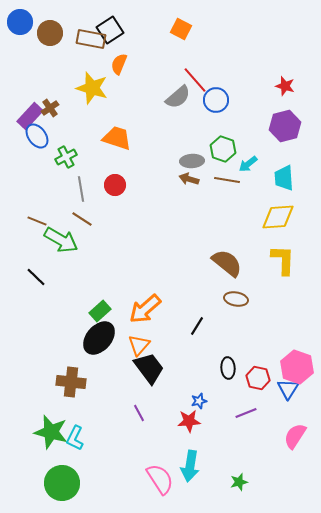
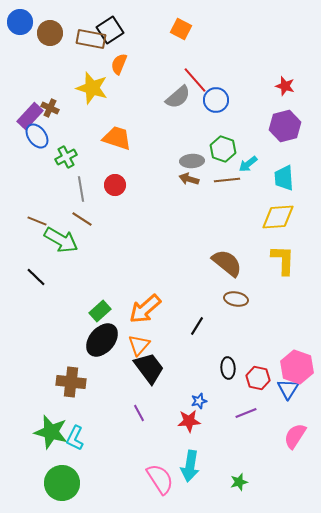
brown cross at (50, 108): rotated 30 degrees counterclockwise
brown line at (227, 180): rotated 15 degrees counterclockwise
black ellipse at (99, 338): moved 3 px right, 2 px down
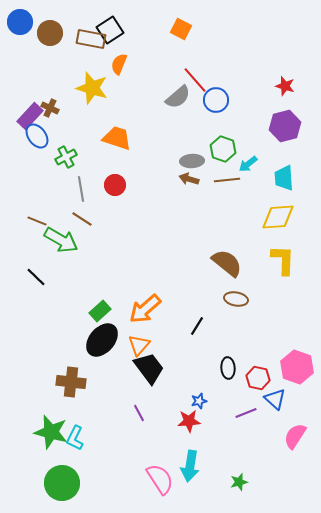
blue triangle at (288, 389): moved 13 px left, 10 px down; rotated 20 degrees counterclockwise
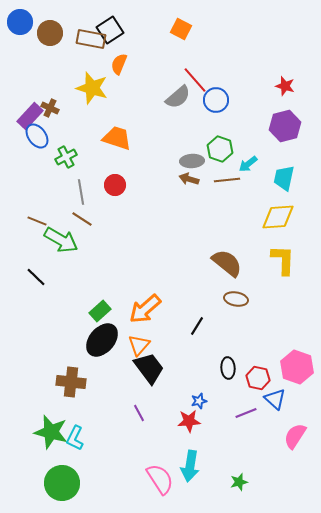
green hexagon at (223, 149): moved 3 px left
cyan trapezoid at (284, 178): rotated 16 degrees clockwise
gray line at (81, 189): moved 3 px down
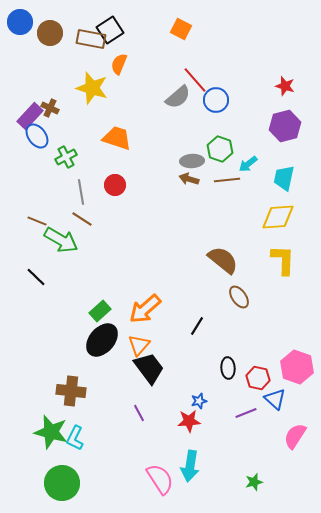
brown semicircle at (227, 263): moved 4 px left, 3 px up
brown ellipse at (236, 299): moved 3 px right, 2 px up; rotated 45 degrees clockwise
brown cross at (71, 382): moved 9 px down
green star at (239, 482): moved 15 px right
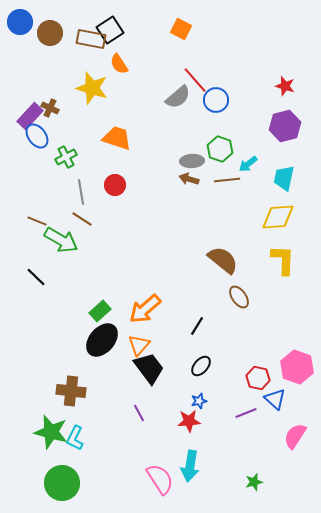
orange semicircle at (119, 64): rotated 55 degrees counterclockwise
black ellipse at (228, 368): moved 27 px left, 2 px up; rotated 45 degrees clockwise
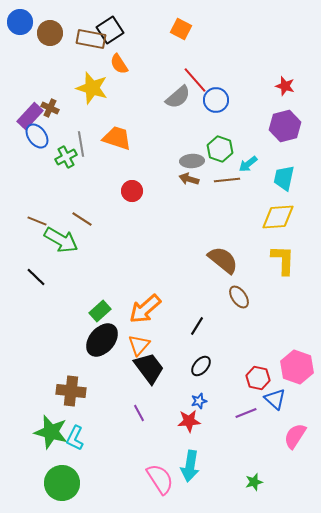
red circle at (115, 185): moved 17 px right, 6 px down
gray line at (81, 192): moved 48 px up
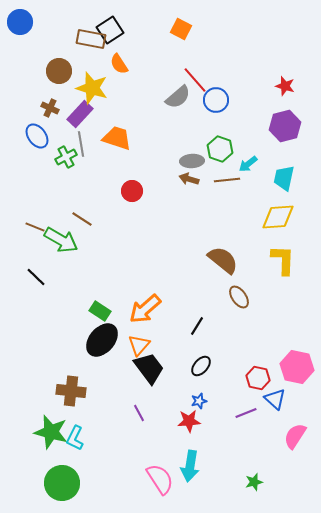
brown circle at (50, 33): moved 9 px right, 38 px down
purple rectangle at (30, 116): moved 50 px right, 2 px up
brown line at (37, 221): moved 2 px left, 6 px down
green rectangle at (100, 311): rotated 75 degrees clockwise
pink hexagon at (297, 367): rotated 8 degrees counterclockwise
